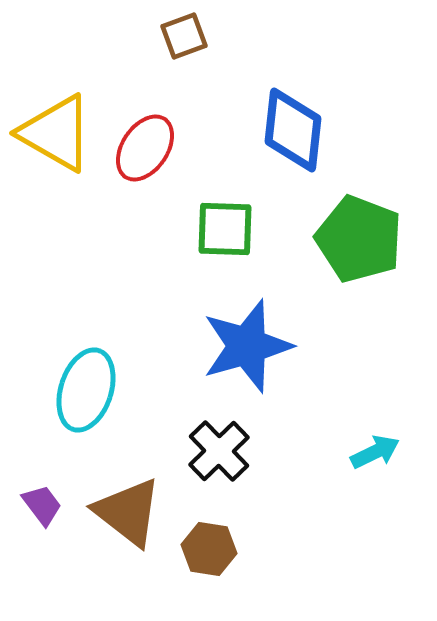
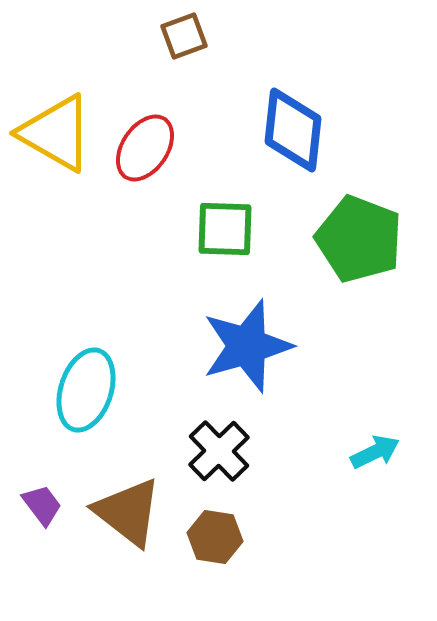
brown hexagon: moved 6 px right, 12 px up
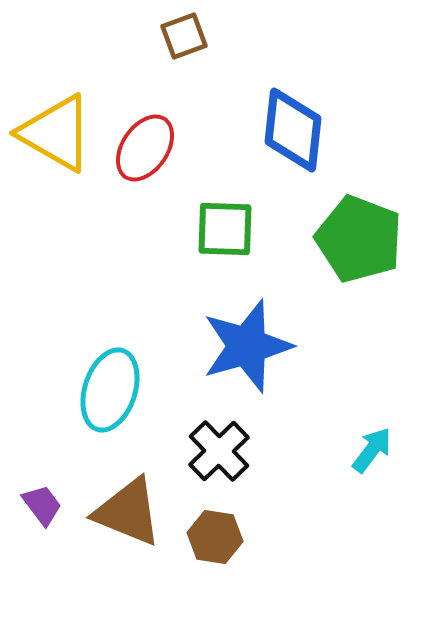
cyan ellipse: moved 24 px right
cyan arrow: moved 3 px left, 2 px up; rotated 27 degrees counterclockwise
brown triangle: rotated 16 degrees counterclockwise
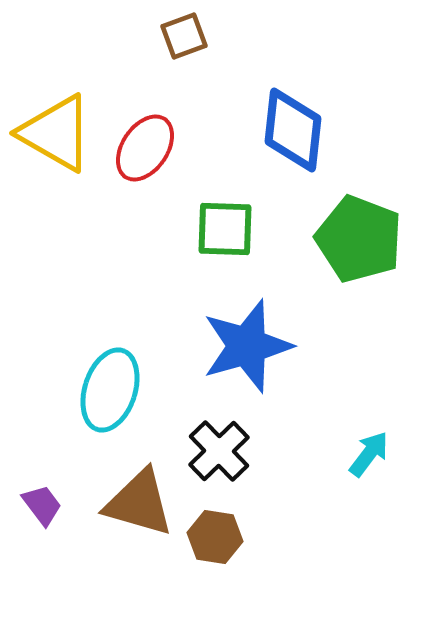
cyan arrow: moved 3 px left, 4 px down
brown triangle: moved 11 px right, 9 px up; rotated 6 degrees counterclockwise
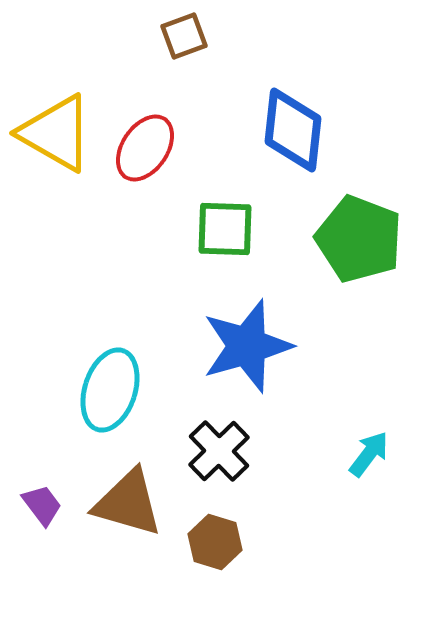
brown triangle: moved 11 px left
brown hexagon: moved 5 px down; rotated 8 degrees clockwise
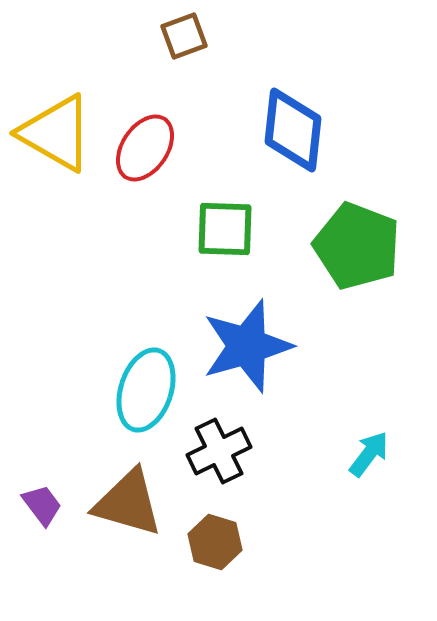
green pentagon: moved 2 px left, 7 px down
cyan ellipse: moved 36 px right
black cross: rotated 18 degrees clockwise
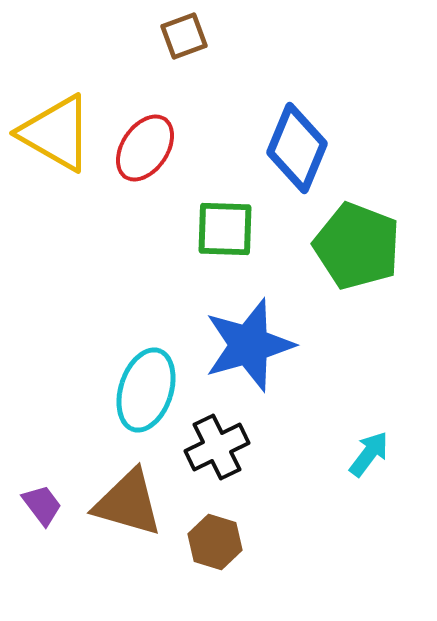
blue diamond: moved 4 px right, 18 px down; rotated 16 degrees clockwise
blue star: moved 2 px right, 1 px up
black cross: moved 2 px left, 4 px up
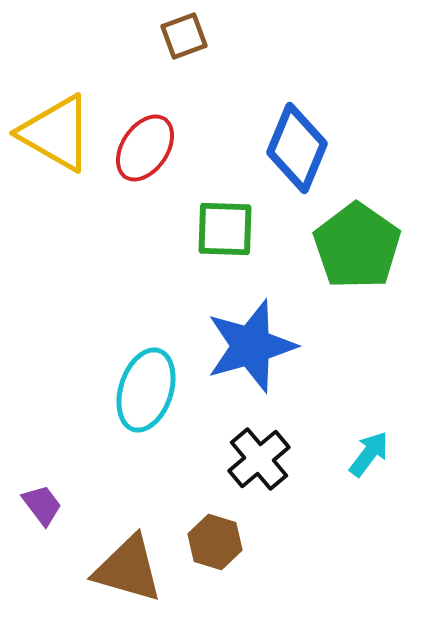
green pentagon: rotated 14 degrees clockwise
blue star: moved 2 px right, 1 px down
black cross: moved 42 px right, 12 px down; rotated 14 degrees counterclockwise
brown triangle: moved 66 px down
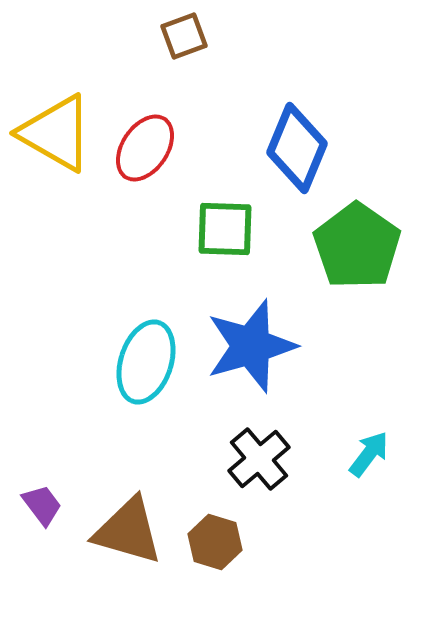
cyan ellipse: moved 28 px up
brown triangle: moved 38 px up
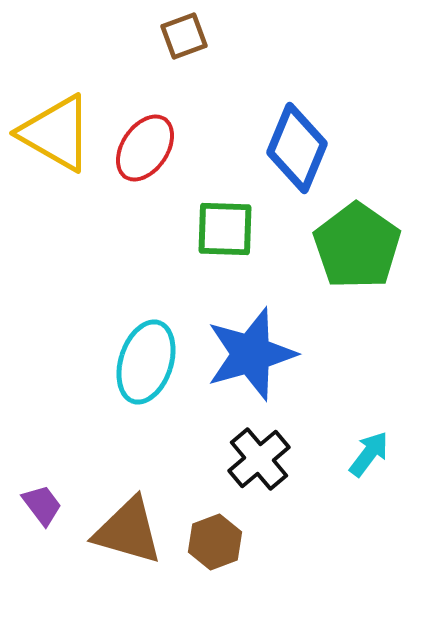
blue star: moved 8 px down
brown hexagon: rotated 22 degrees clockwise
